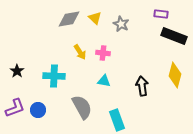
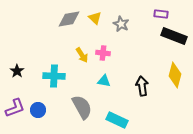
yellow arrow: moved 2 px right, 3 px down
cyan rectangle: rotated 45 degrees counterclockwise
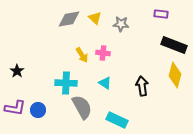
gray star: rotated 21 degrees counterclockwise
black rectangle: moved 9 px down
cyan cross: moved 12 px right, 7 px down
cyan triangle: moved 1 px right, 2 px down; rotated 24 degrees clockwise
purple L-shape: rotated 30 degrees clockwise
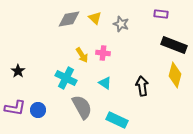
gray star: rotated 14 degrees clockwise
black star: moved 1 px right
cyan cross: moved 5 px up; rotated 25 degrees clockwise
